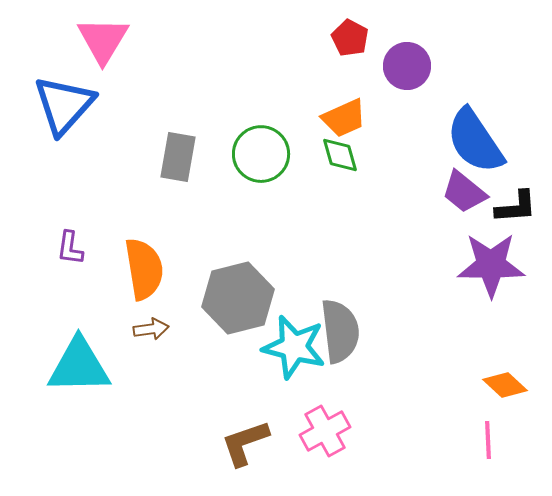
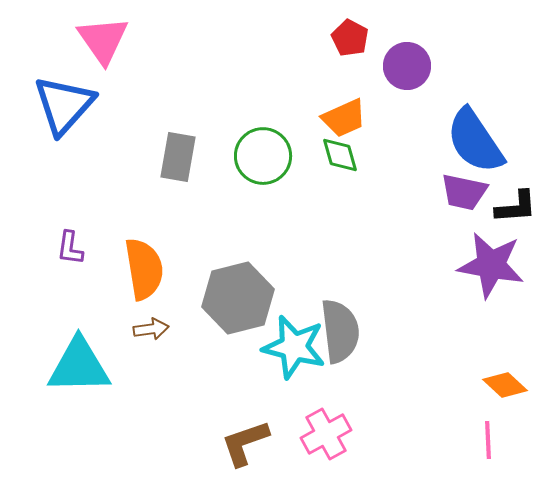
pink triangle: rotated 6 degrees counterclockwise
green circle: moved 2 px right, 2 px down
purple trapezoid: rotated 27 degrees counterclockwise
purple star: rotated 10 degrees clockwise
pink cross: moved 1 px right, 3 px down
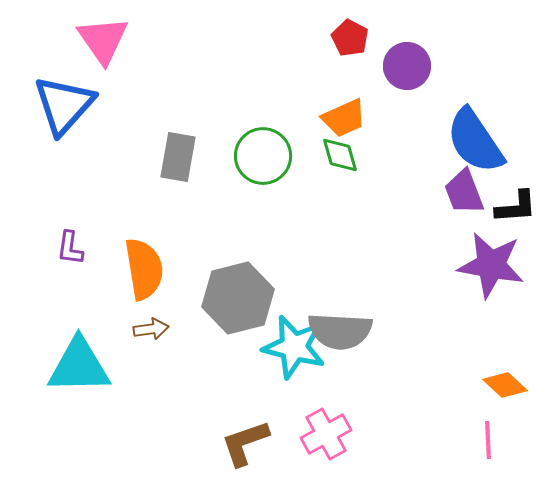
purple trapezoid: rotated 57 degrees clockwise
gray semicircle: rotated 100 degrees clockwise
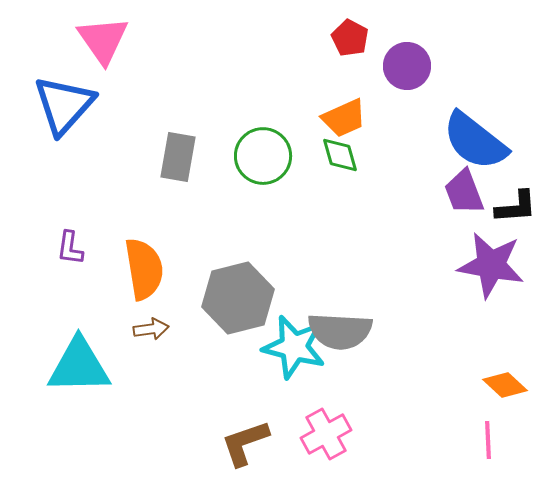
blue semicircle: rotated 18 degrees counterclockwise
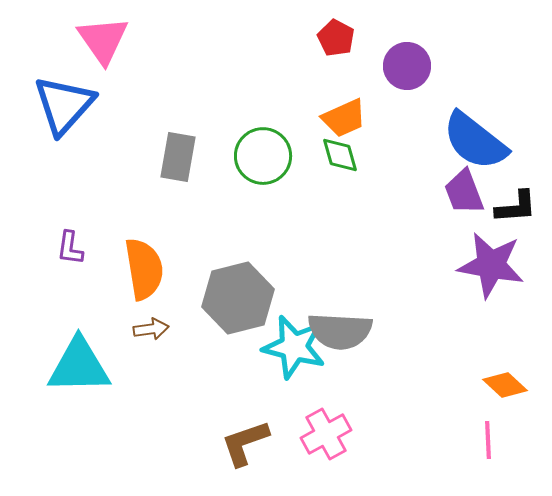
red pentagon: moved 14 px left
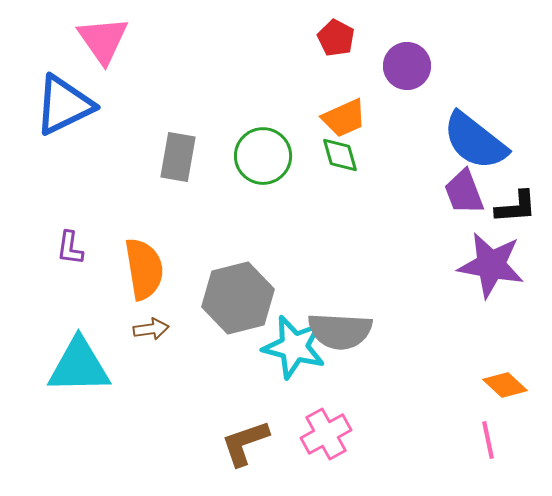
blue triangle: rotated 22 degrees clockwise
pink line: rotated 9 degrees counterclockwise
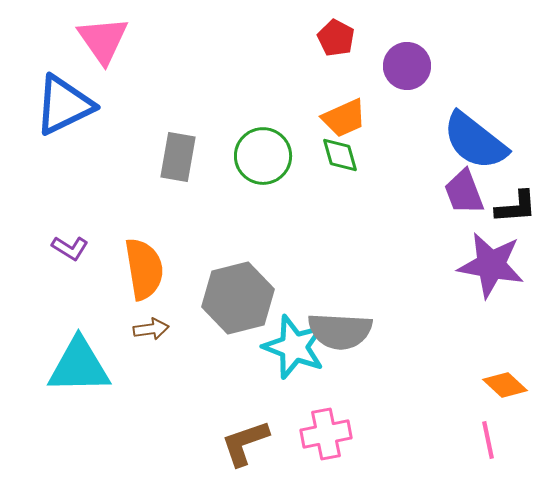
purple L-shape: rotated 66 degrees counterclockwise
cyan star: rotated 6 degrees clockwise
pink cross: rotated 18 degrees clockwise
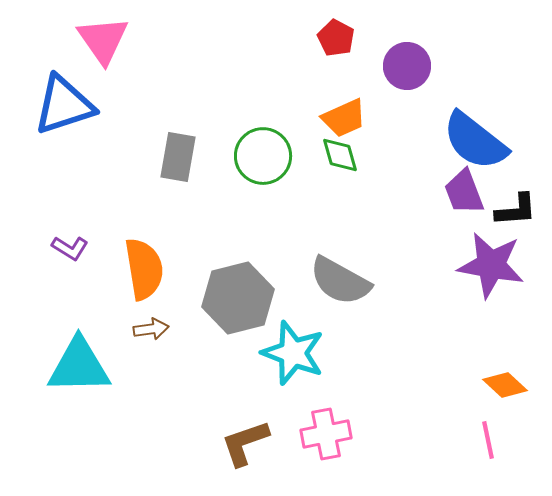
blue triangle: rotated 8 degrees clockwise
black L-shape: moved 3 px down
gray semicircle: moved 50 px up; rotated 26 degrees clockwise
cyan star: moved 1 px left, 6 px down
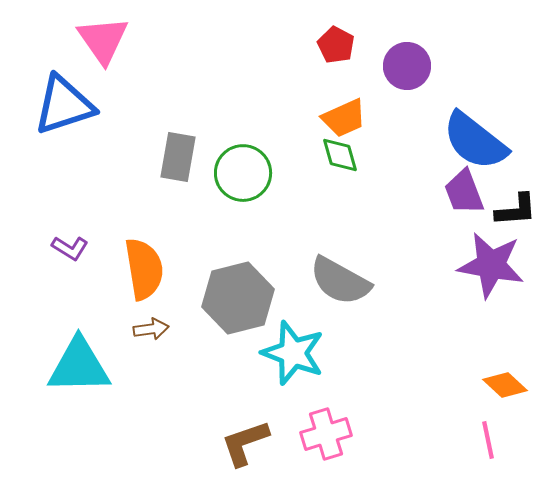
red pentagon: moved 7 px down
green circle: moved 20 px left, 17 px down
pink cross: rotated 6 degrees counterclockwise
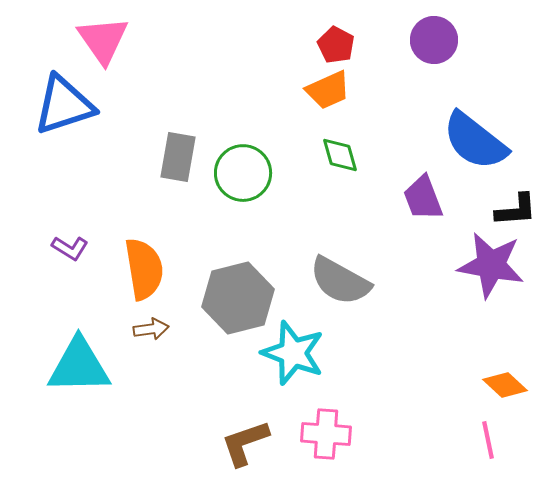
purple circle: moved 27 px right, 26 px up
orange trapezoid: moved 16 px left, 28 px up
purple trapezoid: moved 41 px left, 6 px down
pink cross: rotated 21 degrees clockwise
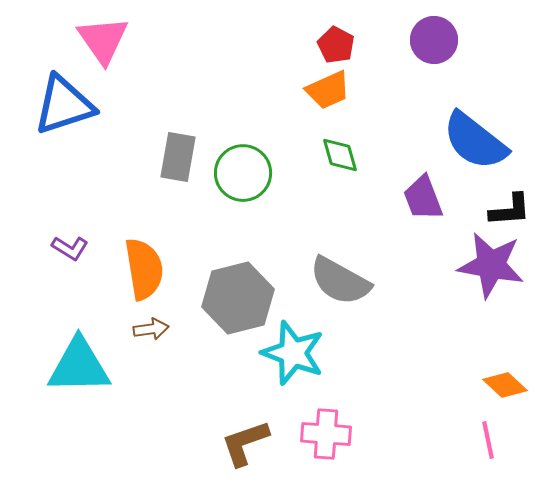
black L-shape: moved 6 px left
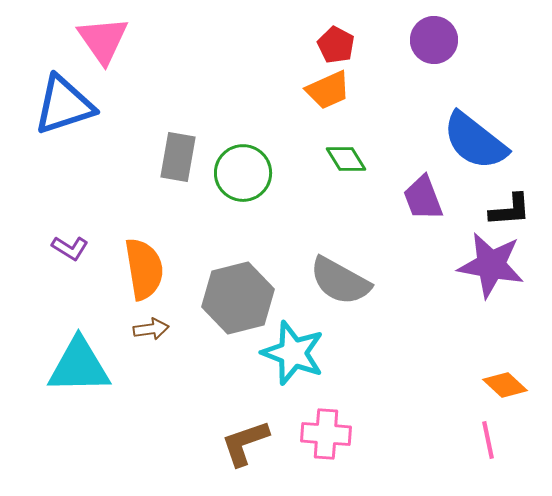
green diamond: moved 6 px right, 4 px down; rotated 15 degrees counterclockwise
